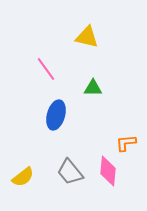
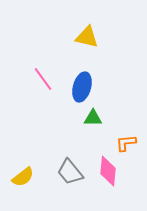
pink line: moved 3 px left, 10 px down
green triangle: moved 30 px down
blue ellipse: moved 26 px right, 28 px up
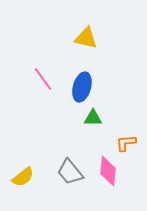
yellow triangle: moved 1 px left, 1 px down
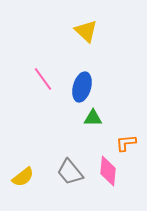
yellow triangle: moved 7 px up; rotated 30 degrees clockwise
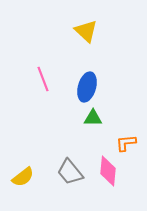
pink line: rotated 15 degrees clockwise
blue ellipse: moved 5 px right
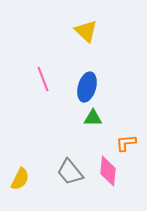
yellow semicircle: moved 3 px left, 2 px down; rotated 25 degrees counterclockwise
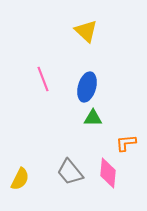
pink diamond: moved 2 px down
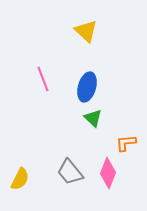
green triangle: rotated 42 degrees clockwise
pink diamond: rotated 16 degrees clockwise
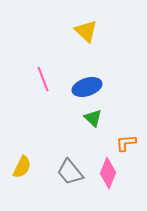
blue ellipse: rotated 56 degrees clockwise
yellow semicircle: moved 2 px right, 12 px up
